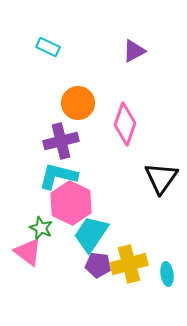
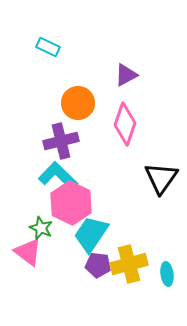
purple triangle: moved 8 px left, 24 px down
cyan L-shape: rotated 30 degrees clockwise
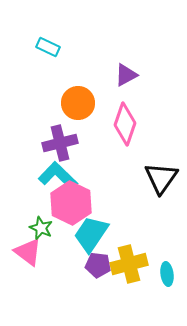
purple cross: moved 1 px left, 2 px down
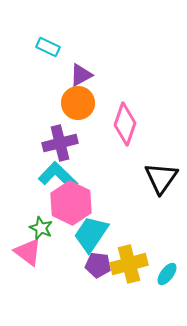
purple triangle: moved 45 px left
cyan ellipse: rotated 45 degrees clockwise
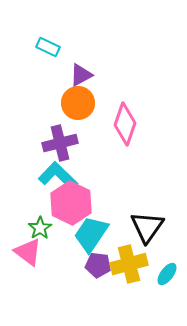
black triangle: moved 14 px left, 49 px down
green star: moved 1 px left; rotated 15 degrees clockwise
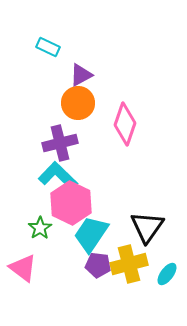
pink triangle: moved 5 px left, 16 px down
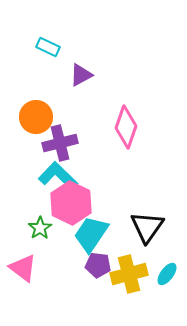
orange circle: moved 42 px left, 14 px down
pink diamond: moved 1 px right, 3 px down
yellow cross: moved 10 px down
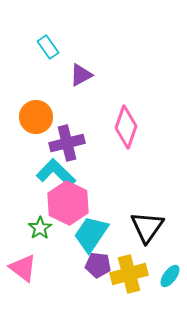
cyan rectangle: rotated 30 degrees clockwise
purple cross: moved 7 px right
cyan L-shape: moved 2 px left, 3 px up
pink hexagon: moved 3 px left
cyan ellipse: moved 3 px right, 2 px down
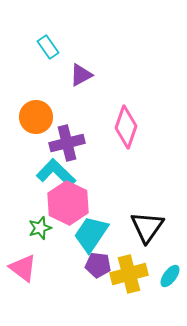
green star: rotated 15 degrees clockwise
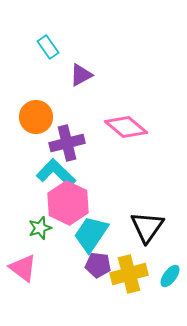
pink diamond: rotated 69 degrees counterclockwise
